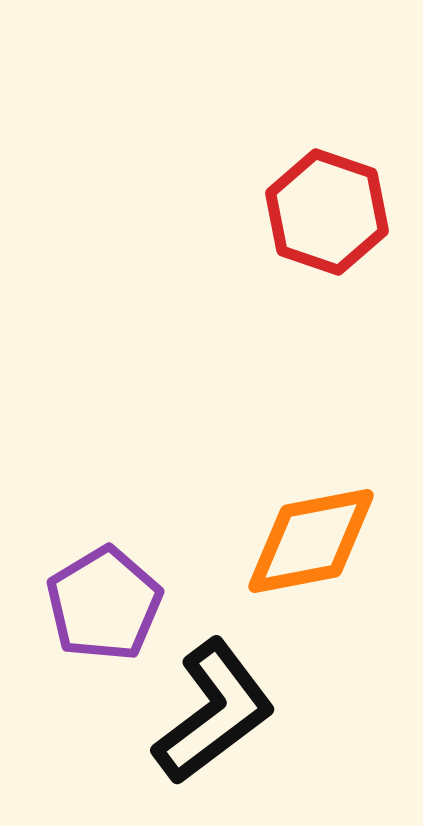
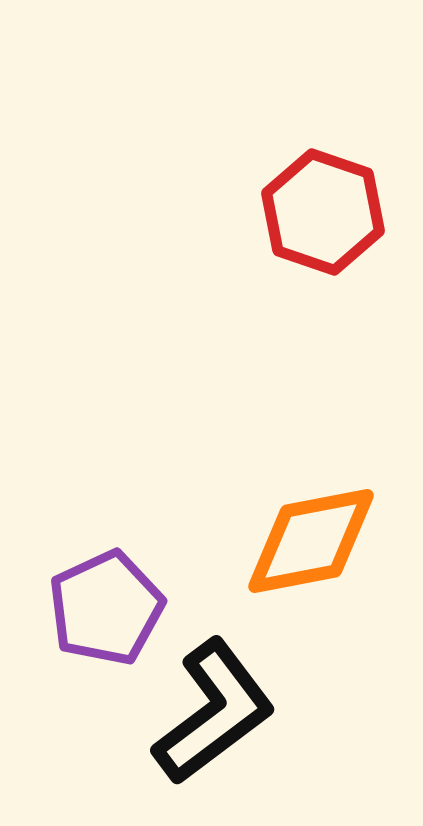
red hexagon: moved 4 px left
purple pentagon: moved 2 px right, 4 px down; rotated 6 degrees clockwise
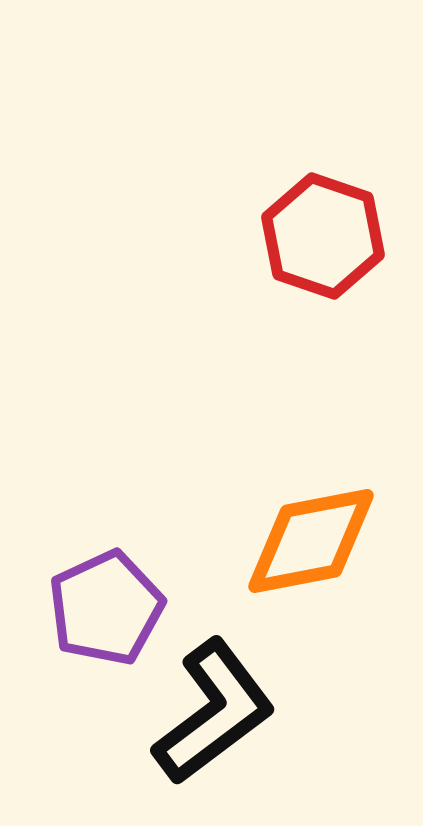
red hexagon: moved 24 px down
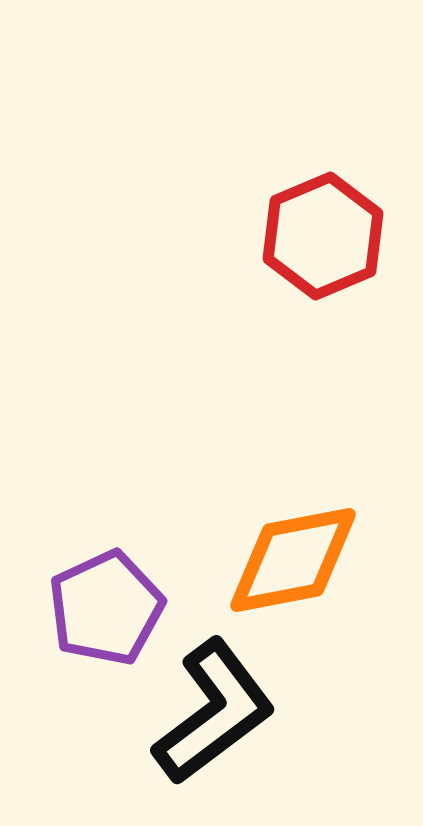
red hexagon: rotated 18 degrees clockwise
orange diamond: moved 18 px left, 19 px down
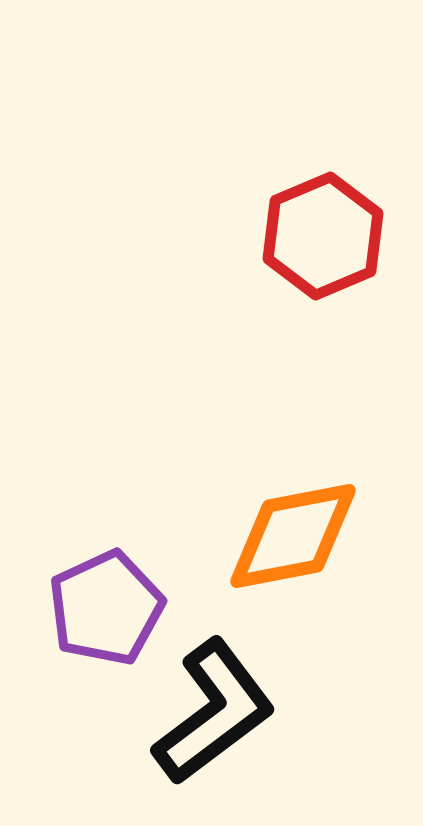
orange diamond: moved 24 px up
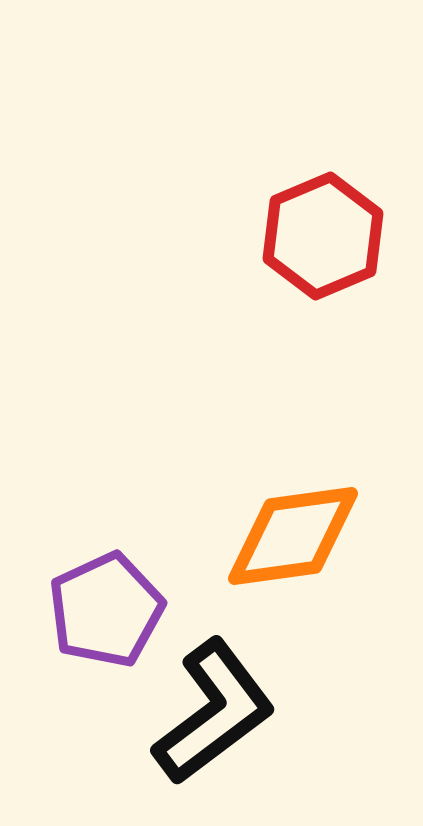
orange diamond: rotated 3 degrees clockwise
purple pentagon: moved 2 px down
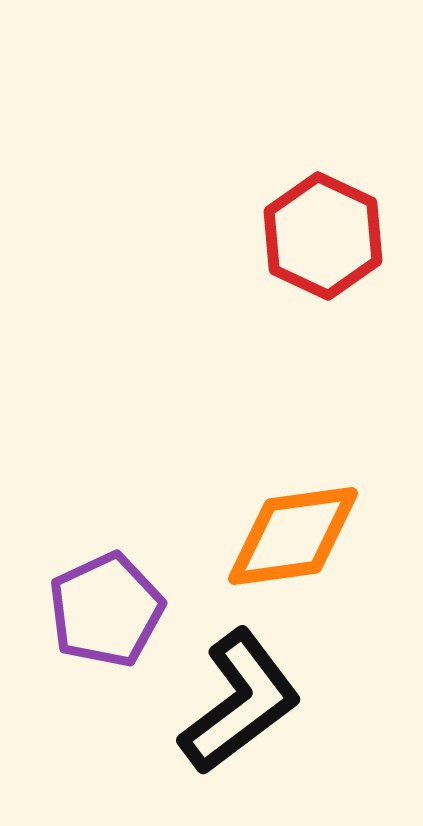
red hexagon: rotated 12 degrees counterclockwise
black L-shape: moved 26 px right, 10 px up
